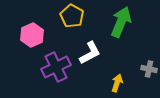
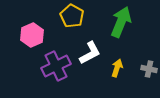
purple cross: moved 1 px up
yellow arrow: moved 15 px up
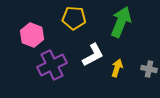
yellow pentagon: moved 2 px right, 2 px down; rotated 25 degrees counterclockwise
pink hexagon: rotated 15 degrees counterclockwise
white L-shape: moved 3 px right, 2 px down
purple cross: moved 4 px left, 1 px up
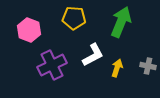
pink hexagon: moved 3 px left, 5 px up
gray cross: moved 1 px left, 3 px up
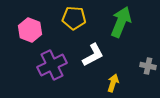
pink hexagon: moved 1 px right
yellow arrow: moved 4 px left, 15 px down
